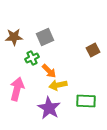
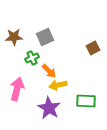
brown square: moved 2 px up
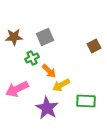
brown square: moved 1 px right, 2 px up
yellow arrow: moved 3 px right; rotated 18 degrees counterclockwise
pink arrow: rotated 130 degrees counterclockwise
purple star: moved 2 px left
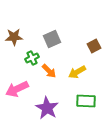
gray square: moved 7 px right, 2 px down
yellow arrow: moved 16 px right, 13 px up
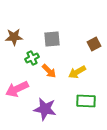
gray square: rotated 18 degrees clockwise
brown square: moved 2 px up
purple star: moved 2 px left, 1 px down; rotated 20 degrees counterclockwise
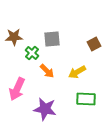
green cross: moved 5 px up; rotated 24 degrees counterclockwise
orange arrow: moved 2 px left
pink arrow: rotated 40 degrees counterclockwise
green rectangle: moved 2 px up
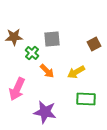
yellow arrow: moved 1 px left
purple star: moved 3 px down
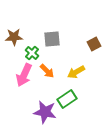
pink arrow: moved 7 px right, 14 px up
green rectangle: moved 19 px left; rotated 36 degrees counterclockwise
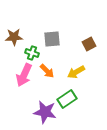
brown square: moved 5 px left
green cross: rotated 24 degrees counterclockwise
